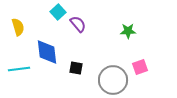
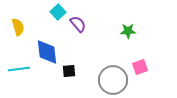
black square: moved 7 px left, 3 px down; rotated 16 degrees counterclockwise
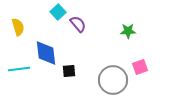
blue diamond: moved 1 px left, 1 px down
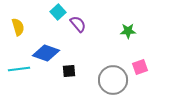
blue diamond: rotated 64 degrees counterclockwise
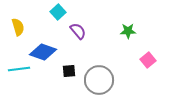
purple semicircle: moved 7 px down
blue diamond: moved 3 px left, 1 px up
pink square: moved 8 px right, 7 px up; rotated 21 degrees counterclockwise
gray circle: moved 14 px left
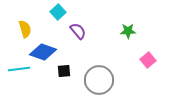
yellow semicircle: moved 7 px right, 2 px down
black square: moved 5 px left
